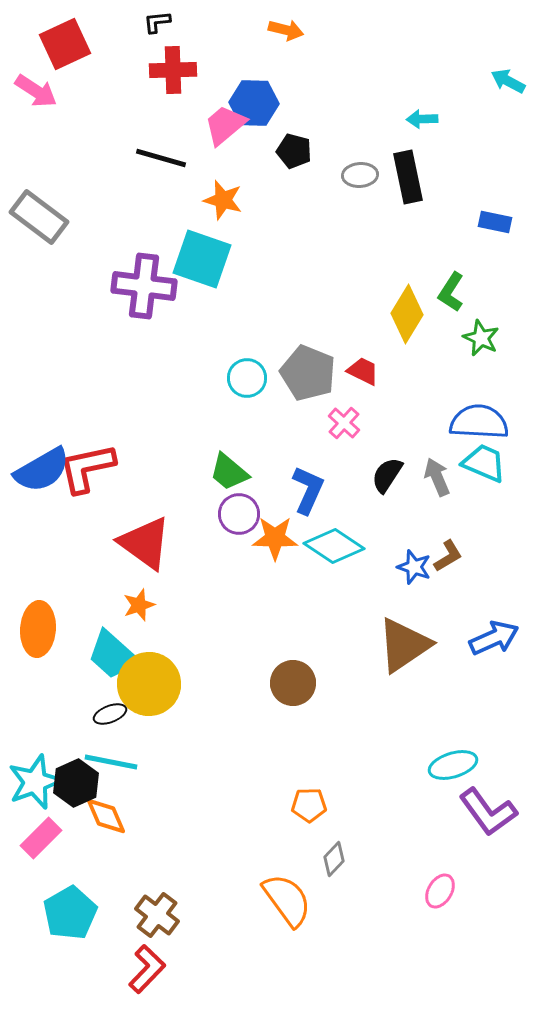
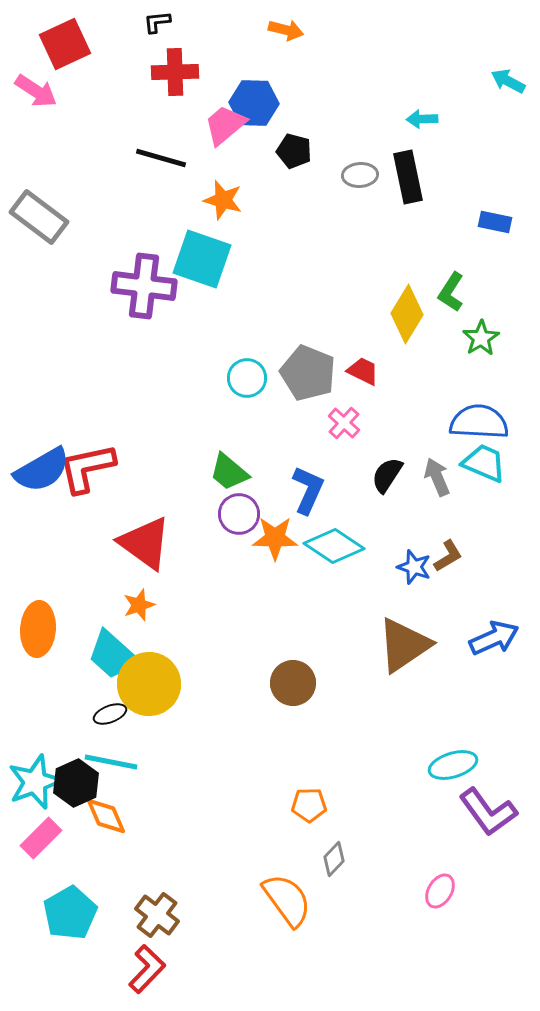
red cross at (173, 70): moved 2 px right, 2 px down
green star at (481, 338): rotated 15 degrees clockwise
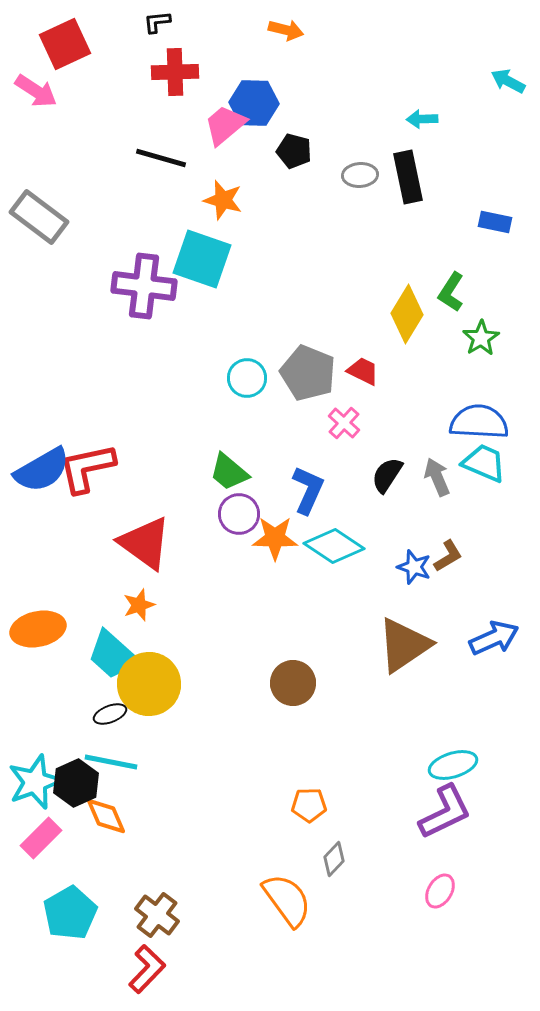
orange ellipse at (38, 629): rotated 74 degrees clockwise
purple L-shape at (488, 812): moved 43 px left; rotated 80 degrees counterclockwise
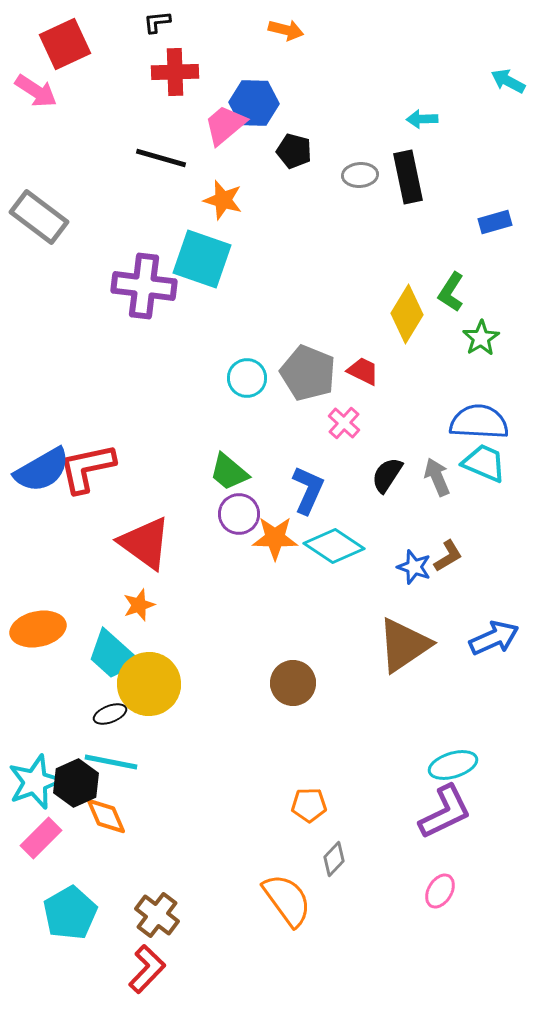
blue rectangle at (495, 222): rotated 28 degrees counterclockwise
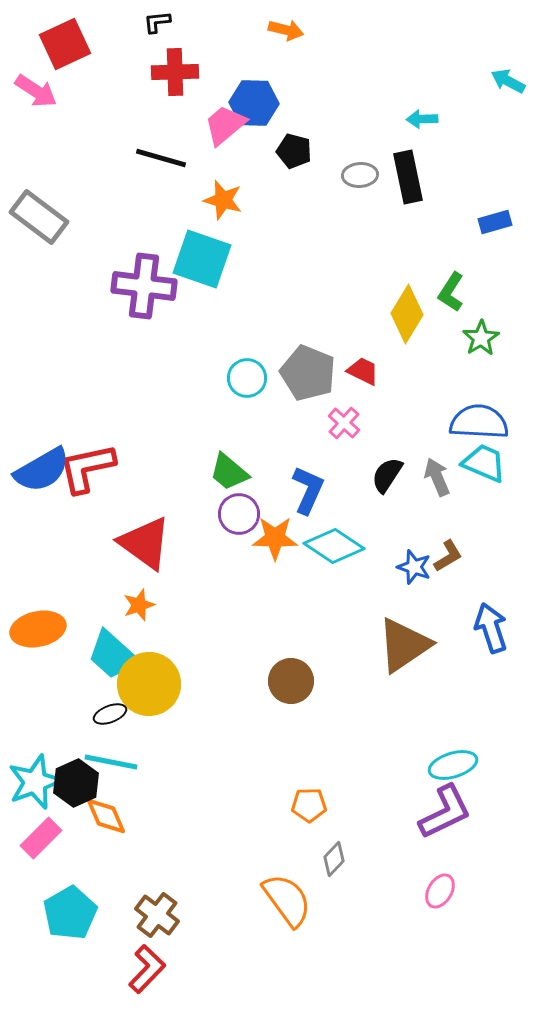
blue arrow at (494, 638): moved 3 px left, 10 px up; rotated 84 degrees counterclockwise
brown circle at (293, 683): moved 2 px left, 2 px up
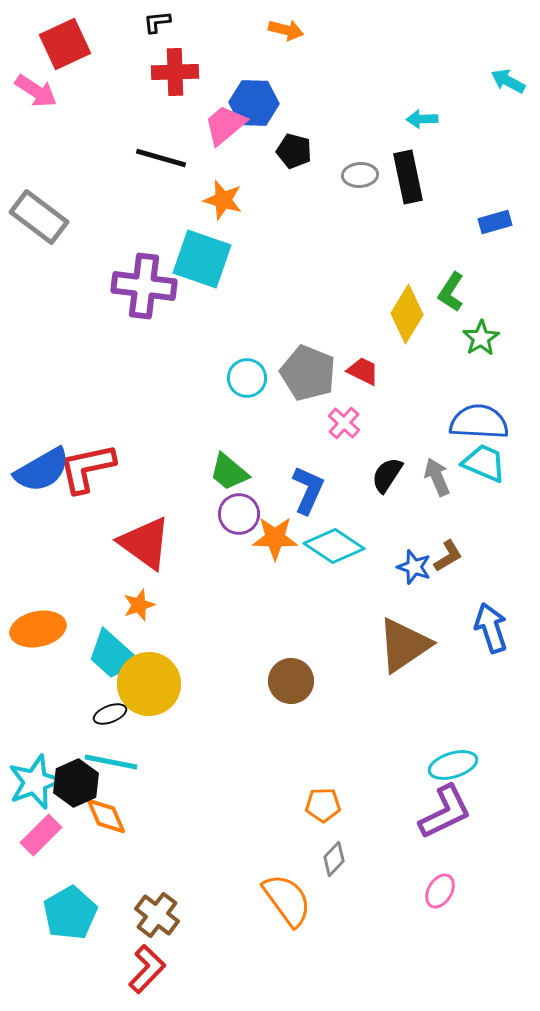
orange pentagon at (309, 805): moved 14 px right
pink rectangle at (41, 838): moved 3 px up
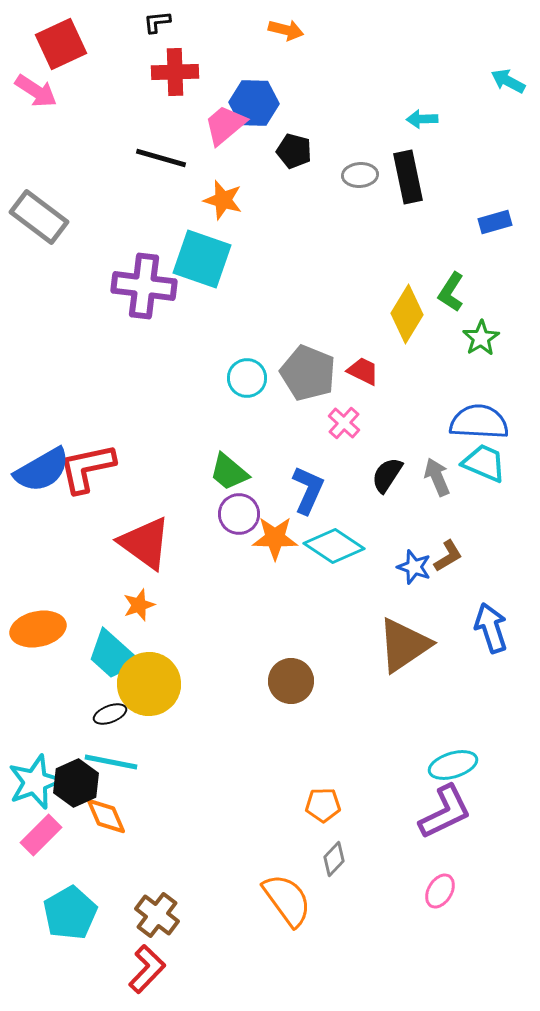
red square at (65, 44): moved 4 px left
